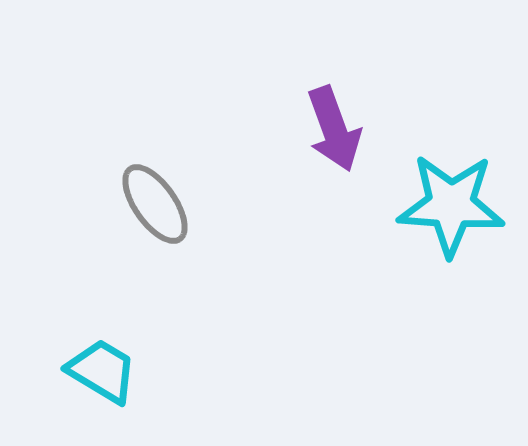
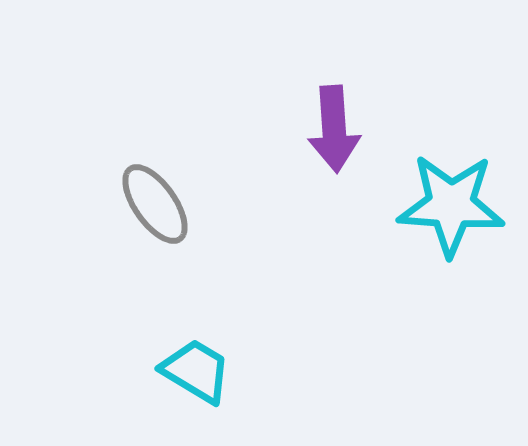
purple arrow: rotated 16 degrees clockwise
cyan trapezoid: moved 94 px right
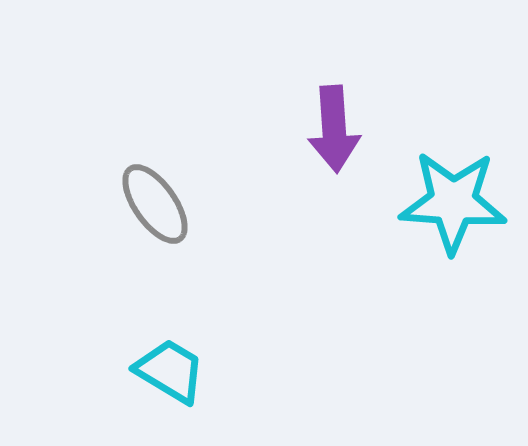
cyan star: moved 2 px right, 3 px up
cyan trapezoid: moved 26 px left
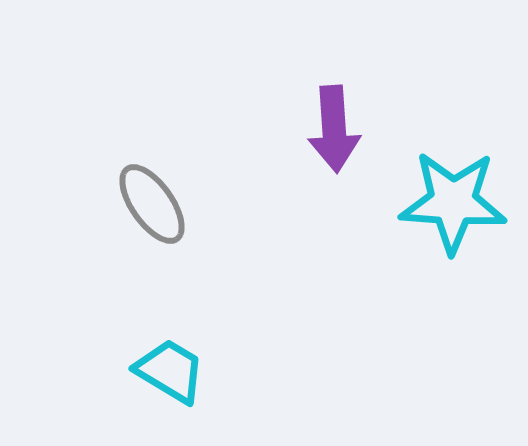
gray ellipse: moved 3 px left
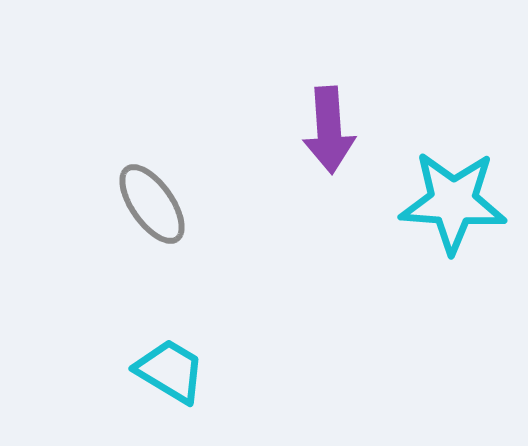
purple arrow: moved 5 px left, 1 px down
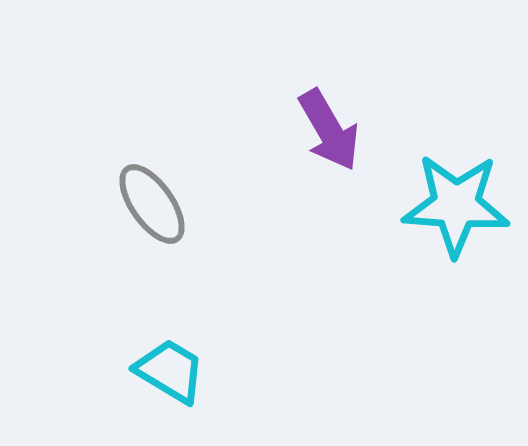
purple arrow: rotated 26 degrees counterclockwise
cyan star: moved 3 px right, 3 px down
